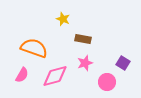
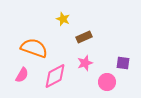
brown rectangle: moved 1 px right, 2 px up; rotated 35 degrees counterclockwise
purple square: rotated 24 degrees counterclockwise
pink diamond: rotated 12 degrees counterclockwise
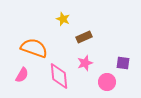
pink diamond: moved 4 px right; rotated 68 degrees counterclockwise
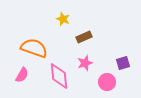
purple square: rotated 24 degrees counterclockwise
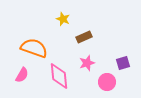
pink star: moved 2 px right
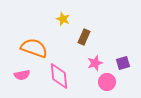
brown rectangle: rotated 42 degrees counterclockwise
pink star: moved 8 px right
pink semicircle: rotated 49 degrees clockwise
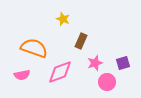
brown rectangle: moved 3 px left, 4 px down
pink diamond: moved 1 px right, 4 px up; rotated 76 degrees clockwise
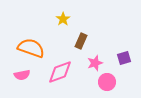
yellow star: rotated 16 degrees clockwise
orange semicircle: moved 3 px left
purple square: moved 1 px right, 5 px up
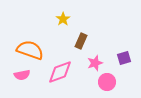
orange semicircle: moved 1 px left, 2 px down
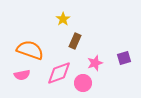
brown rectangle: moved 6 px left
pink diamond: moved 1 px left, 1 px down
pink circle: moved 24 px left, 1 px down
